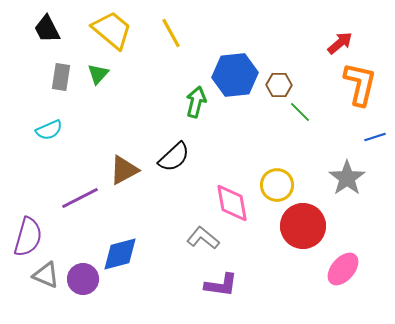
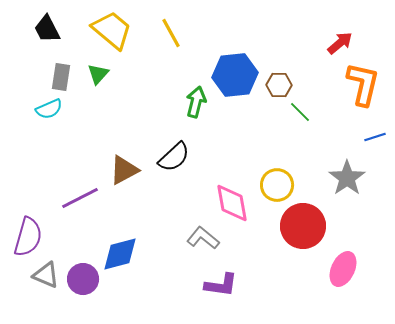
orange L-shape: moved 3 px right
cyan semicircle: moved 21 px up
pink ellipse: rotated 16 degrees counterclockwise
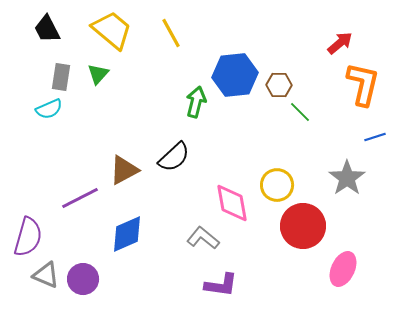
blue diamond: moved 7 px right, 20 px up; rotated 9 degrees counterclockwise
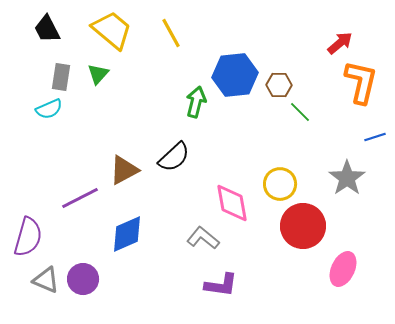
orange L-shape: moved 2 px left, 2 px up
yellow circle: moved 3 px right, 1 px up
gray triangle: moved 5 px down
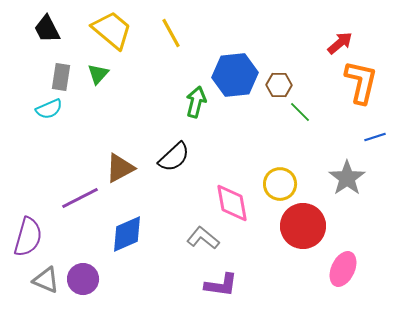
brown triangle: moved 4 px left, 2 px up
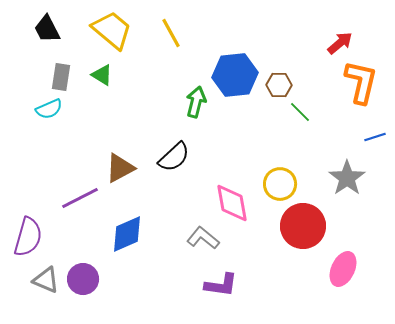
green triangle: moved 4 px right, 1 px down; rotated 40 degrees counterclockwise
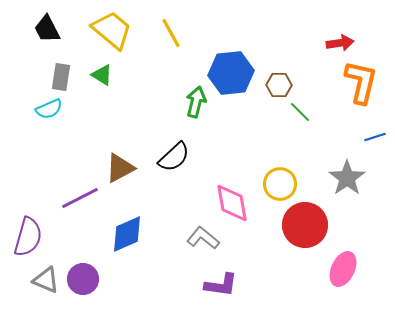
red arrow: rotated 32 degrees clockwise
blue hexagon: moved 4 px left, 2 px up
red circle: moved 2 px right, 1 px up
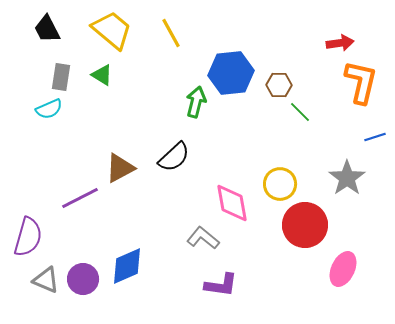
blue diamond: moved 32 px down
